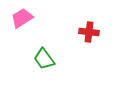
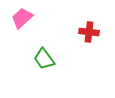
pink trapezoid: rotated 10 degrees counterclockwise
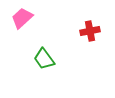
red cross: moved 1 px right, 1 px up; rotated 18 degrees counterclockwise
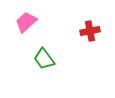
pink trapezoid: moved 4 px right, 4 px down
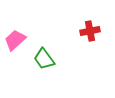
pink trapezoid: moved 11 px left, 18 px down
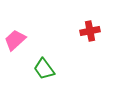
green trapezoid: moved 10 px down
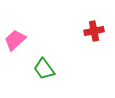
red cross: moved 4 px right
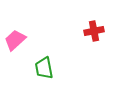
green trapezoid: moved 1 px up; rotated 25 degrees clockwise
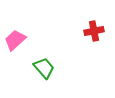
green trapezoid: rotated 150 degrees clockwise
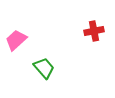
pink trapezoid: moved 1 px right
